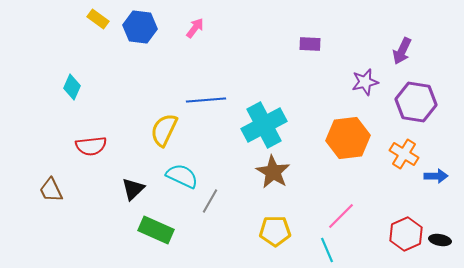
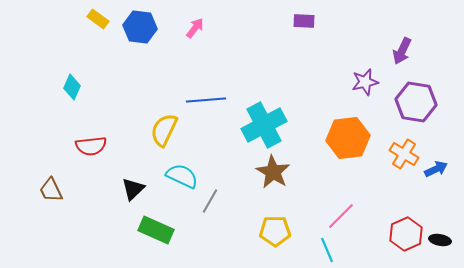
purple rectangle: moved 6 px left, 23 px up
blue arrow: moved 7 px up; rotated 25 degrees counterclockwise
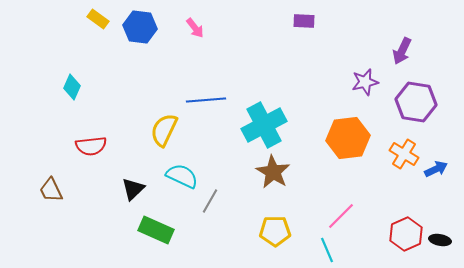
pink arrow: rotated 105 degrees clockwise
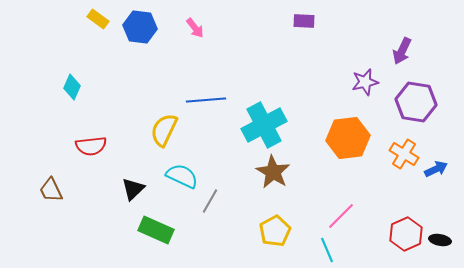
yellow pentagon: rotated 28 degrees counterclockwise
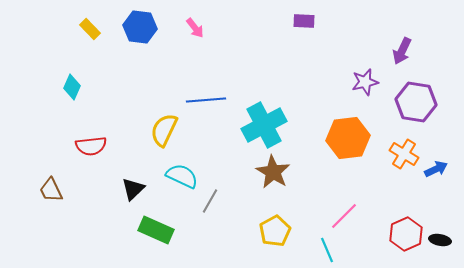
yellow rectangle: moved 8 px left, 10 px down; rotated 10 degrees clockwise
pink line: moved 3 px right
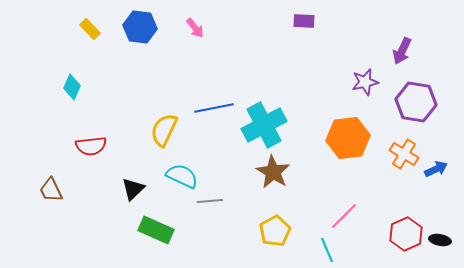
blue line: moved 8 px right, 8 px down; rotated 6 degrees counterclockwise
gray line: rotated 55 degrees clockwise
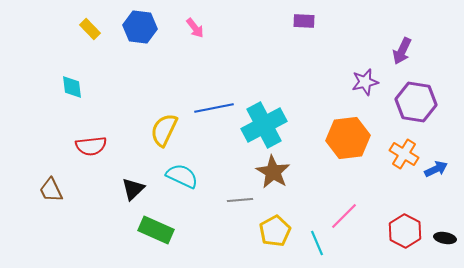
cyan diamond: rotated 30 degrees counterclockwise
gray line: moved 30 px right, 1 px up
red hexagon: moved 1 px left, 3 px up; rotated 8 degrees counterclockwise
black ellipse: moved 5 px right, 2 px up
cyan line: moved 10 px left, 7 px up
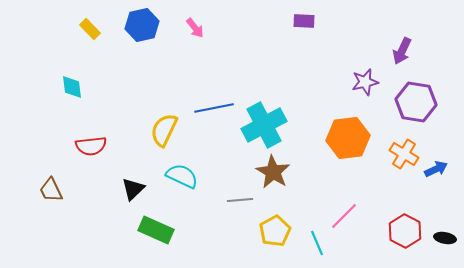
blue hexagon: moved 2 px right, 2 px up; rotated 20 degrees counterclockwise
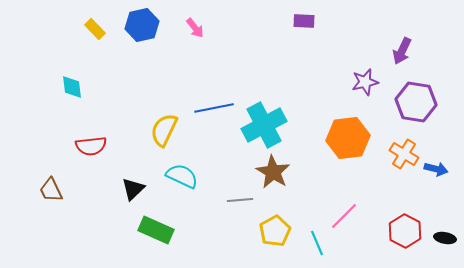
yellow rectangle: moved 5 px right
blue arrow: rotated 40 degrees clockwise
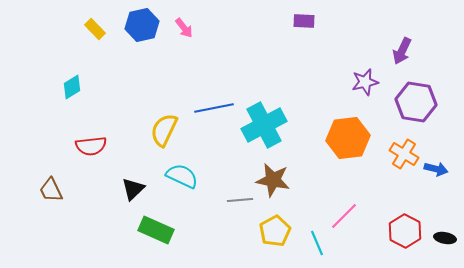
pink arrow: moved 11 px left
cyan diamond: rotated 65 degrees clockwise
brown star: moved 8 px down; rotated 20 degrees counterclockwise
